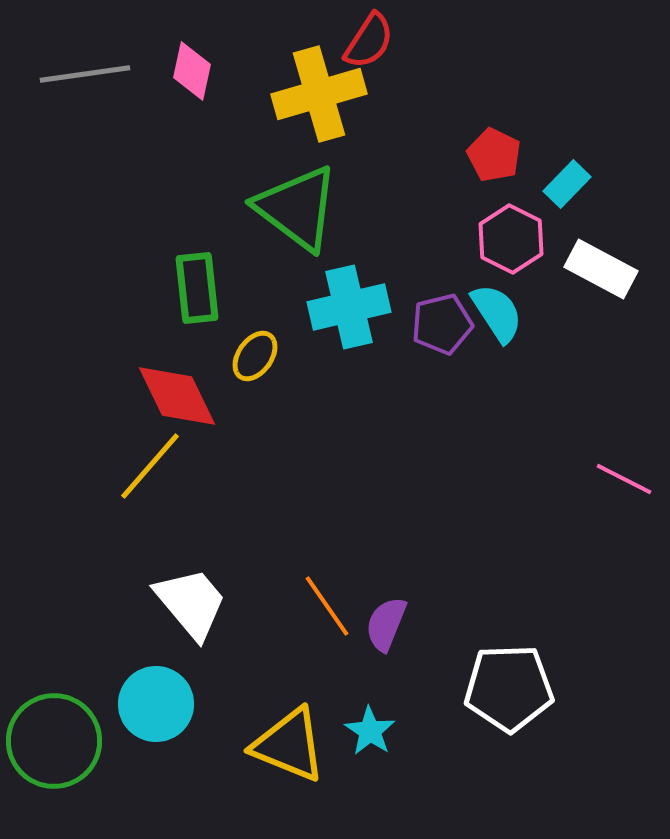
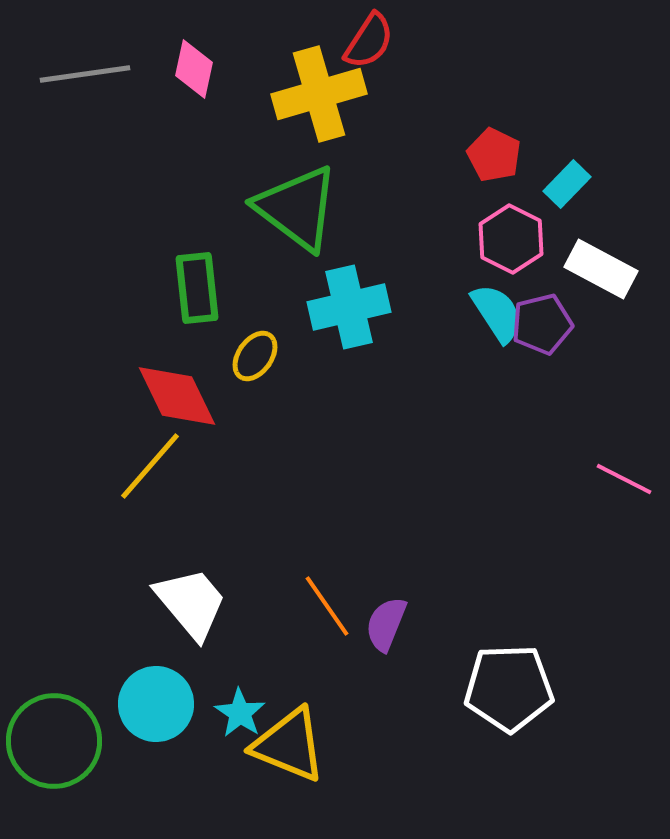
pink diamond: moved 2 px right, 2 px up
purple pentagon: moved 100 px right
cyan star: moved 130 px left, 18 px up
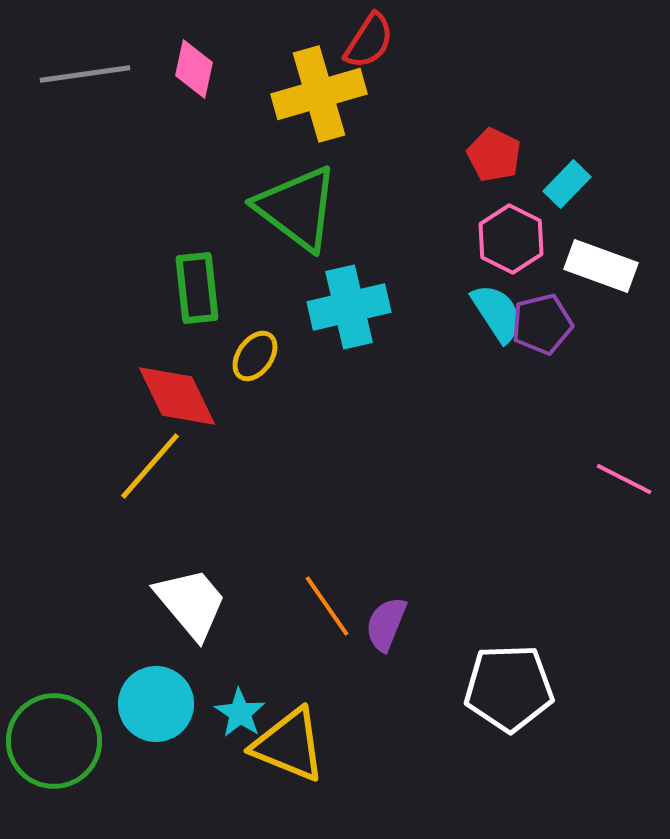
white rectangle: moved 3 px up; rotated 8 degrees counterclockwise
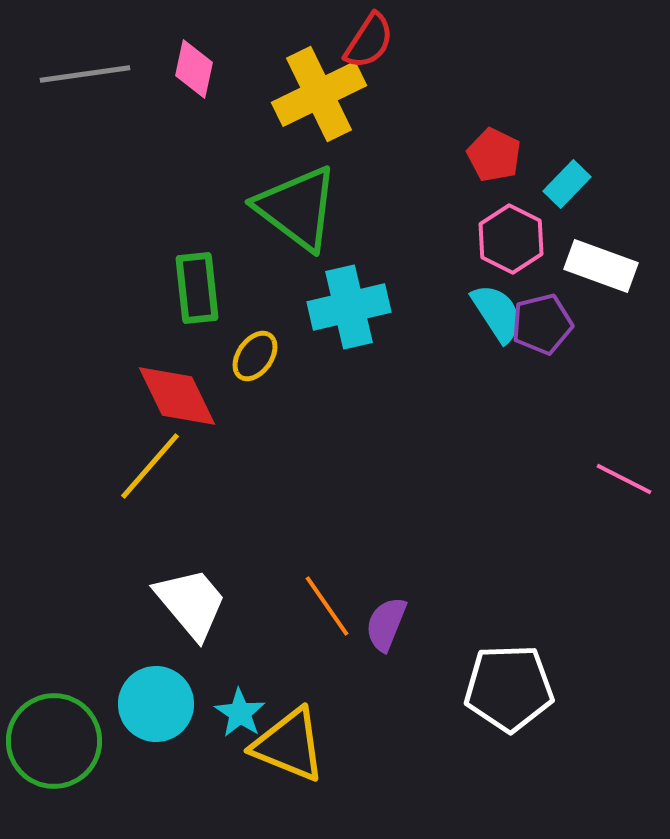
yellow cross: rotated 10 degrees counterclockwise
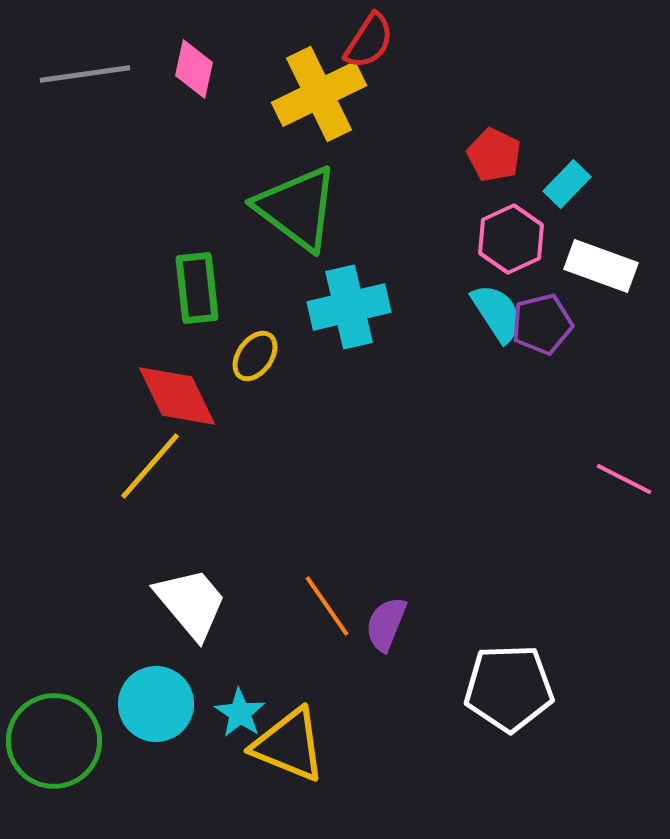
pink hexagon: rotated 8 degrees clockwise
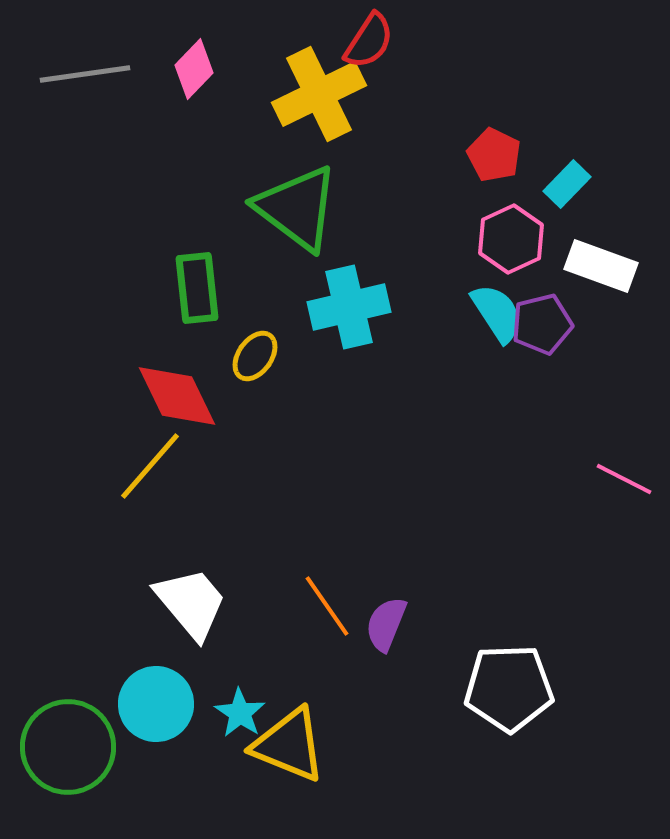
pink diamond: rotated 32 degrees clockwise
green circle: moved 14 px right, 6 px down
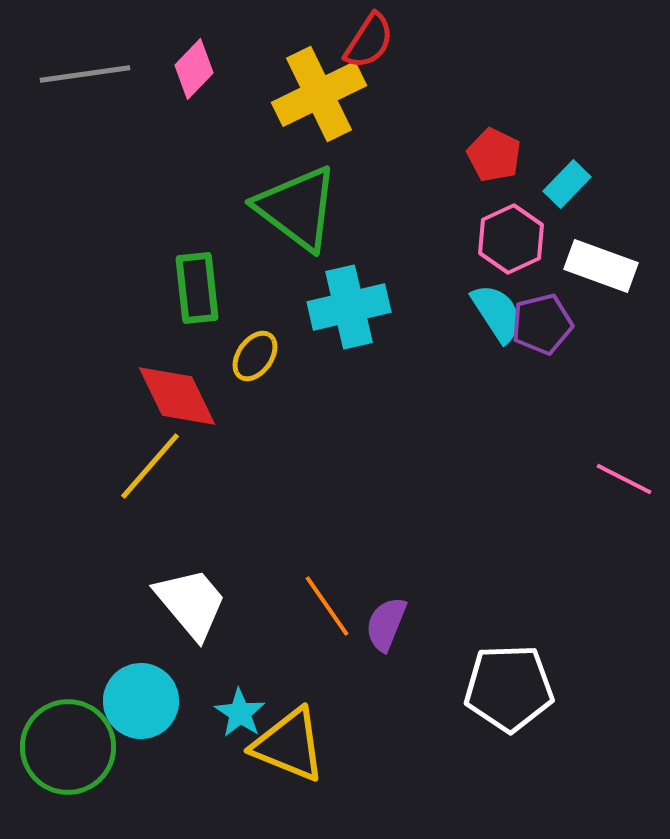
cyan circle: moved 15 px left, 3 px up
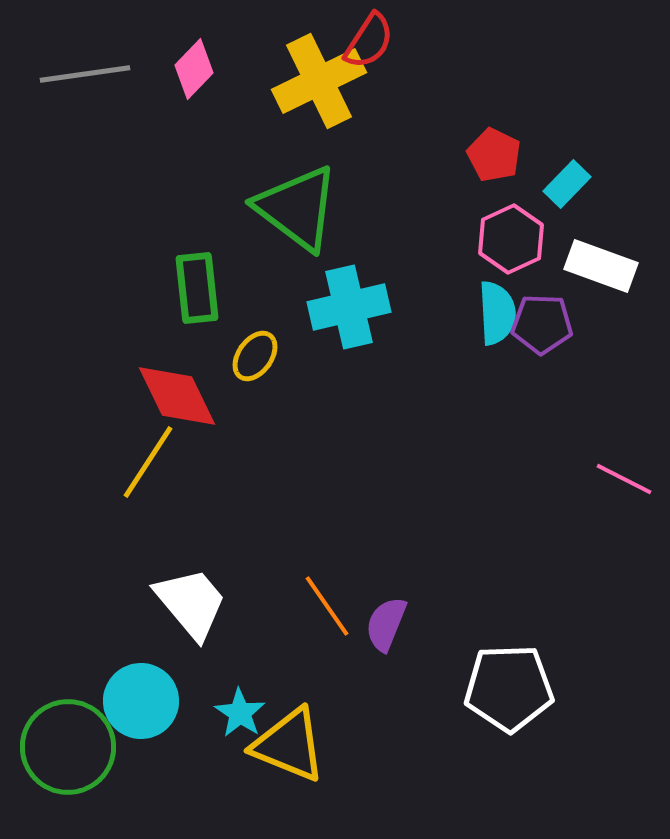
yellow cross: moved 13 px up
cyan semicircle: rotated 30 degrees clockwise
purple pentagon: rotated 16 degrees clockwise
yellow line: moved 2 px left, 4 px up; rotated 8 degrees counterclockwise
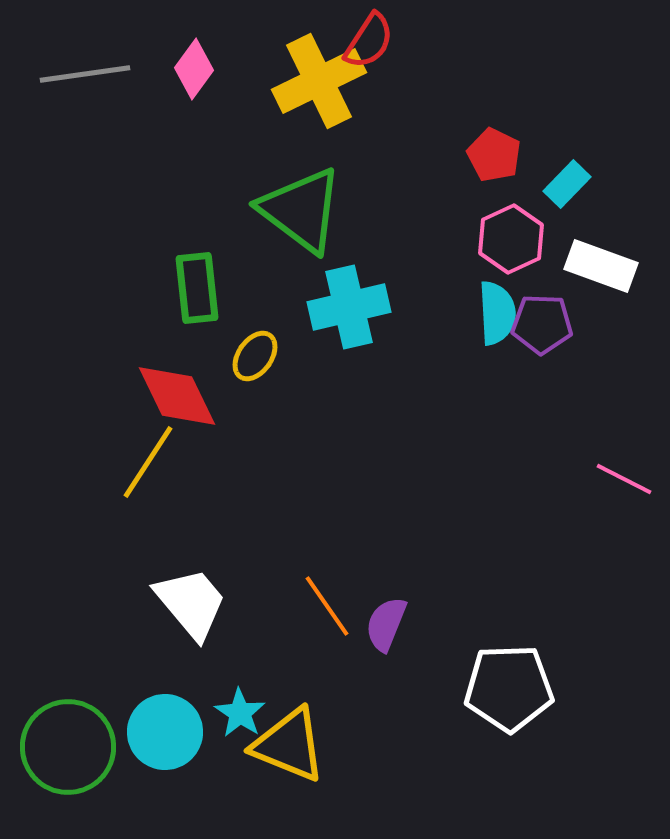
pink diamond: rotated 8 degrees counterclockwise
green triangle: moved 4 px right, 2 px down
cyan circle: moved 24 px right, 31 px down
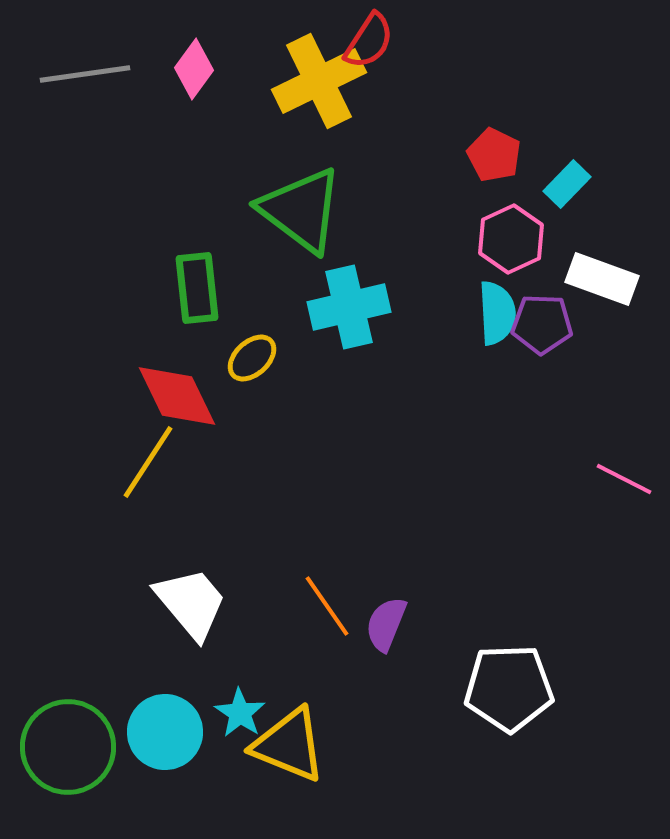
white rectangle: moved 1 px right, 13 px down
yellow ellipse: moved 3 px left, 2 px down; rotated 12 degrees clockwise
